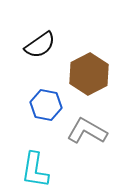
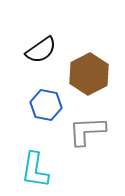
black semicircle: moved 1 px right, 5 px down
gray L-shape: rotated 33 degrees counterclockwise
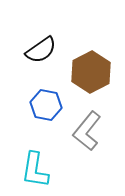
brown hexagon: moved 2 px right, 2 px up
gray L-shape: rotated 48 degrees counterclockwise
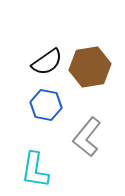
black semicircle: moved 6 px right, 12 px down
brown hexagon: moved 1 px left, 5 px up; rotated 18 degrees clockwise
gray L-shape: moved 6 px down
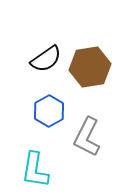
black semicircle: moved 1 px left, 3 px up
blue hexagon: moved 3 px right, 6 px down; rotated 20 degrees clockwise
gray L-shape: rotated 12 degrees counterclockwise
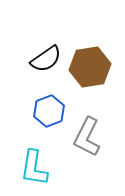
blue hexagon: rotated 8 degrees clockwise
cyan L-shape: moved 1 px left, 2 px up
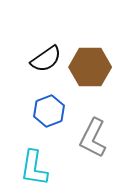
brown hexagon: rotated 9 degrees clockwise
gray L-shape: moved 6 px right, 1 px down
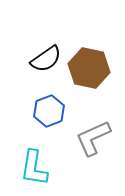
brown hexagon: moved 1 px left, 1 px down; rotated 12 degrees clockwise
gray L-shape: rotated 39 degrees clockwise
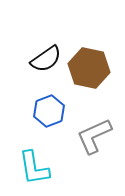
gray L-shape: moved 1 px right, 2 px up
cyan L-shape: rotated 18 degrees counterclockwise
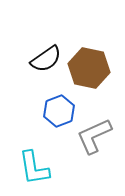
blue hexagon: moved 10 px right
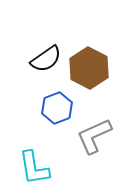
brown hexagon: rotated 15 degrees clockwise
blue hexagon: moved 2 px left, 3 px up
